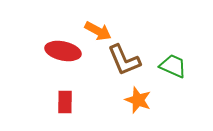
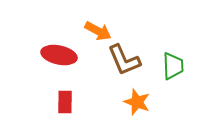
red ellipse: moved 4 px left, 4 px down
green trapezoid: rotated 64 degrees clockwise
orange star: moved 1 px left, 2 px down
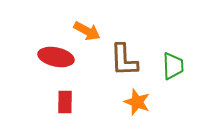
orange arrow: moved 11 px left
red ellipse: moved 3 px left, 2 px down
brown L-shape: rotated 21 degrees clockwise
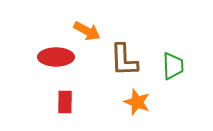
red ellipse: rotated 12 degrees counterclockwise
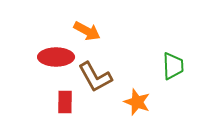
brown L-shape: moved 29 px left, 17 px down; rotated 27 degrees counterclockwise
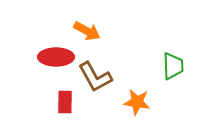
orange star: rotated 12 degrees counterclockwise
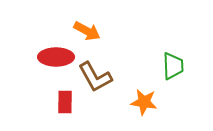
orange star: moved 7 px right
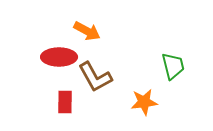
red ellipse: moved 3 px right
green trapezoid: rotated 12 degrees counterclockwise
orange star: rotated 16 degrees counterclockwise
